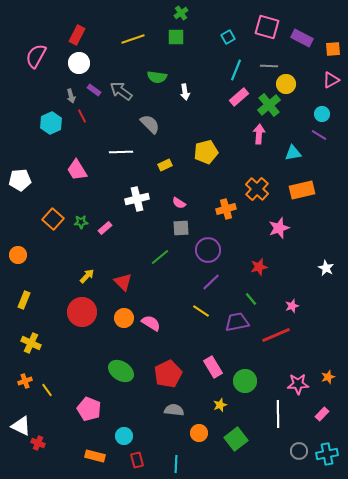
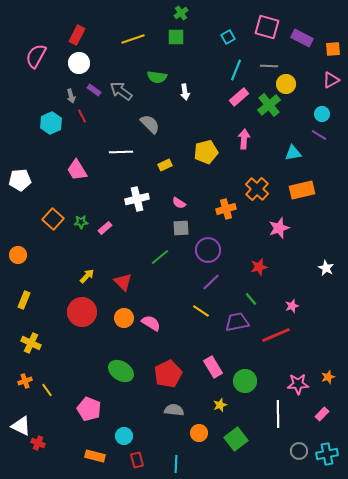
pink arrow at (259, 134): moved 15 px left, 5 px down
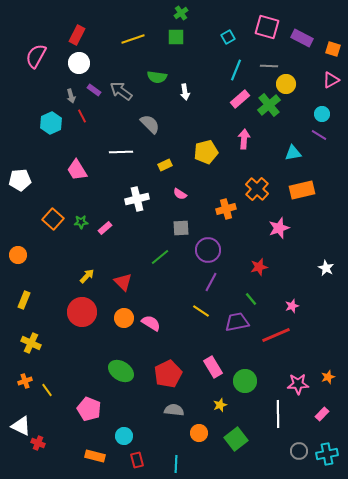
orange square at (333, 49): rotated 21 degrees clockwise
pink rectangle at (239, 97): moved 1 px right, 2 px down
pink semicircle at (179, 203): moved 1 px right, 9 px up
purple line at (211, 282): rotated 18 degrees counterclockwise
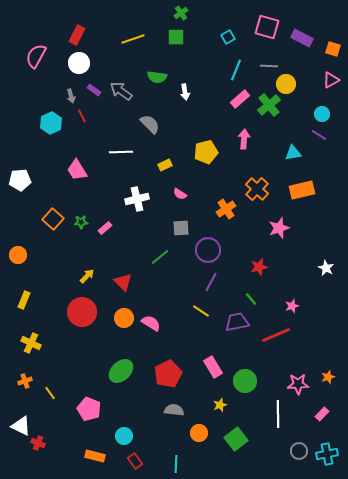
orange cross at (226, 209): rotated 18 degrees counterclockwise
green ellipse at (121, 371): rotated 75 degrees counterclockwise
yellow line at (47, 390): moved 3 px right, 3 px down
red rectangle at (137, 460): moved 2 px left, 1 px down; rotated 21 degrees counterclockwise
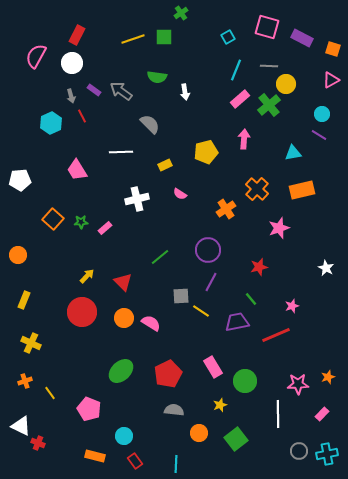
green square at (176, 37): moved 12 px left
white circle at (79, 63): moved 7 px left
gray square at (181, 228): moved 68 px down
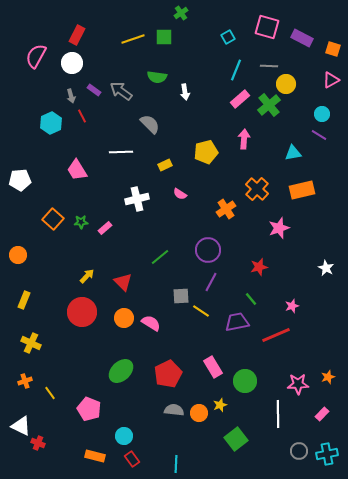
orange circle at (199, 433): moved 20 px up
red rectangle at (135, 461): moved 3 px left, 2 px up
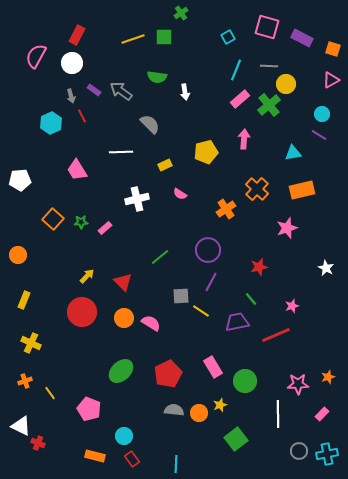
pink star at (279, 228): moved 8 px right
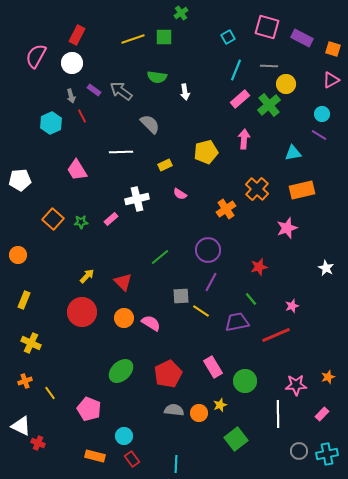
pink rectangle at (105, 228): moved 6 px right, 9 px up
pink star at (298, 384): moved 2 px left, 1 px down
